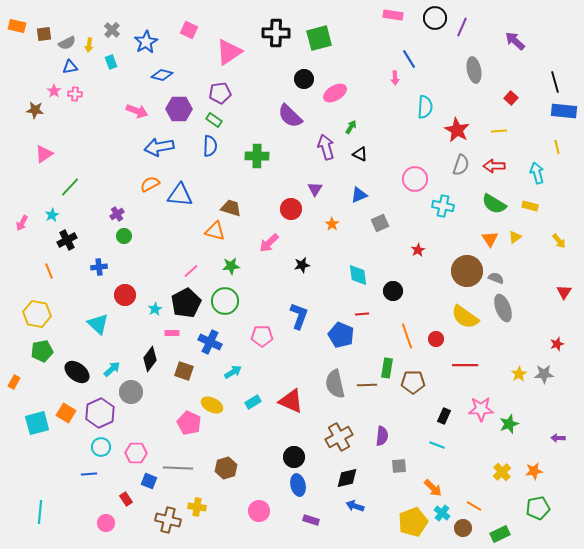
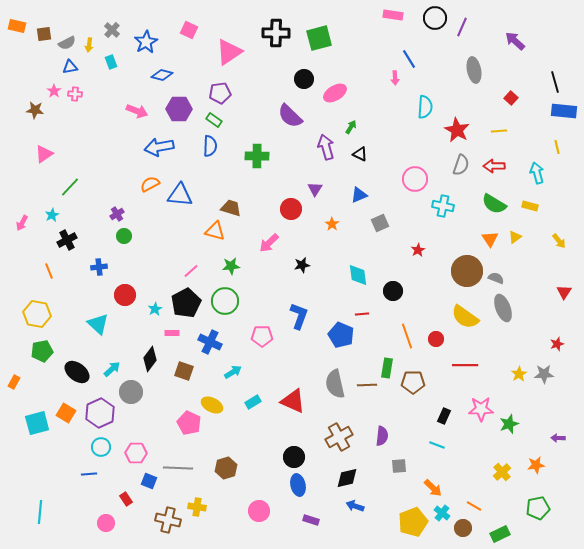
red triangle at (291, 401): moved 2 px right
orange star at (534, 471): moved 2 px right, 6 px up
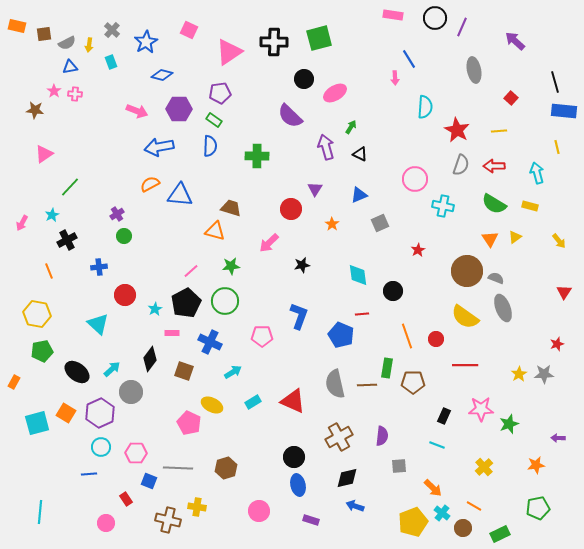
black cross at (276, 33): moved 2 px left, 9 px down
yellow cross at (502, 472): moved 18 px left, 5 px up
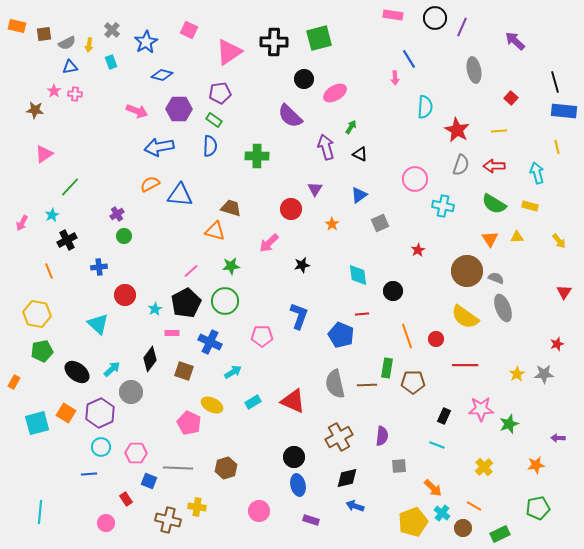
blue triangle at (359, 195): rotated 12 degrees counterclockwise
yellow triangle at (515, 237): moved 2 px right; rotated 32 degrees clockwise
yellow star at (519, 374): moved 2 px left
